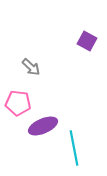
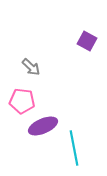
pink pentagon: moved 4 px right, 2 px up
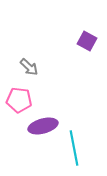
gray arrow: moved 2 px left
pink pentagon: moved 3 px left, 1 px up
purple ellipse: rotated 8 degrees clockwise
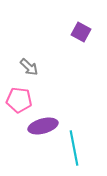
purple square: moved 6 px left, 9 px up
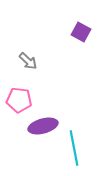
gray arrow: moved 1 px left, 6 px up
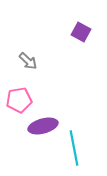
pink pentagon: rotated 15 degrees counterclockwise
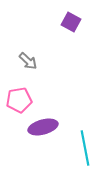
purple square: moved 10 px left, 10 px up
purple ellipse: moved 1 px down
cyan line: moved 11 px right
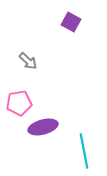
pink pentagon: moved 3 px down
cyan line: moved 1 px left, 3 px down
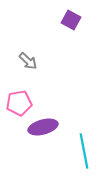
purple square: moved 2 px up
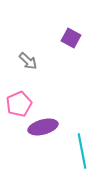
purple square: moved 18 px down
pink pentagon: moved 1 px down; rotated 15 degrees counterclockwise
cyan line: moved 2 px left
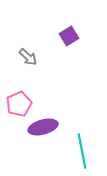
purple square: moved 2 px left, 2 px up; rotated 30 degrees clockwise
gray arrow: moved 4 px up
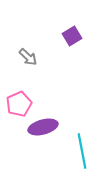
purple square: moved 3 px right
